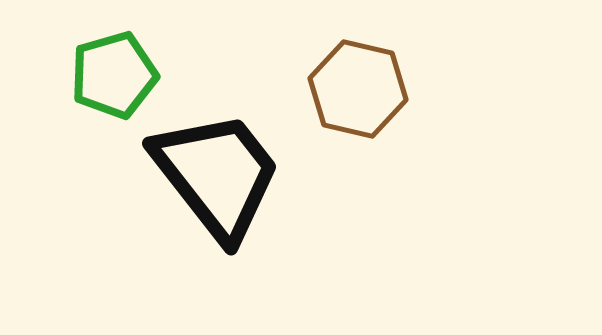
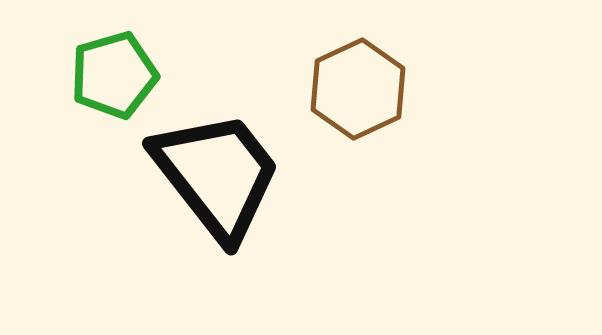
brown hexagon: rotated 22 degrees clockwise
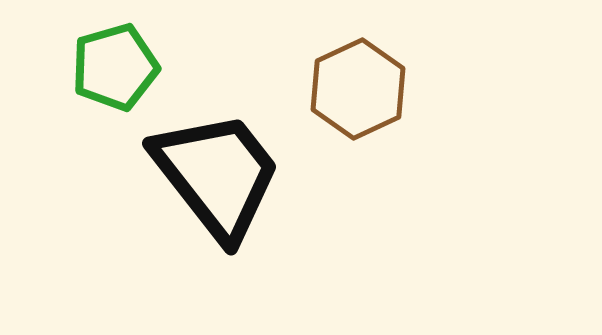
green pentagon: moved 1 px right, 8 px up
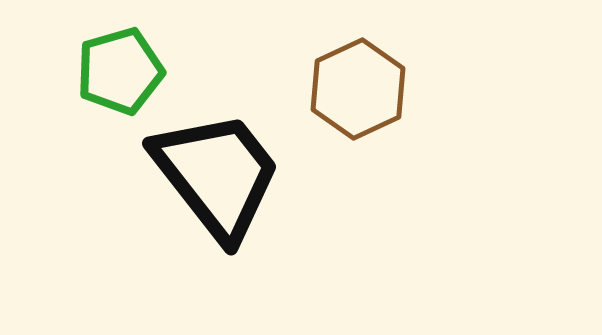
green pentagon: moved 5 px right, 4 px down
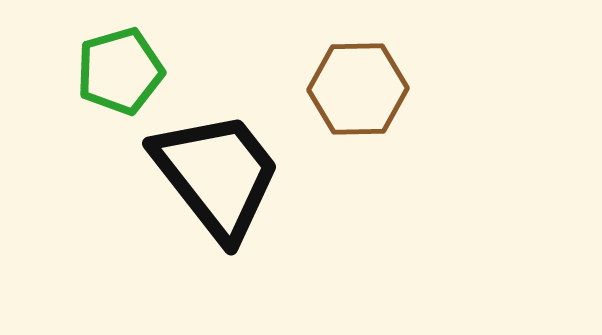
brown hexagon: rotated 24 degrees clockwise
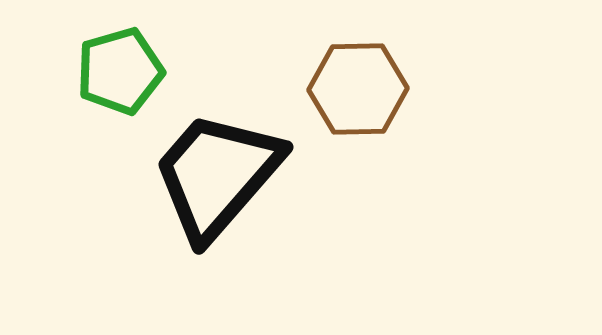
black trapezoid: rotated 101 degrees counterclockwise
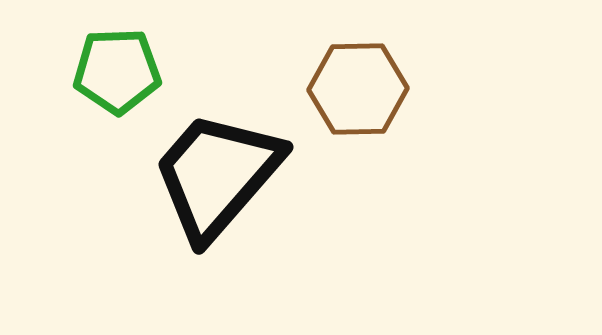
green pentagon: moved 3 px left; rotated 14 degrees clockwise
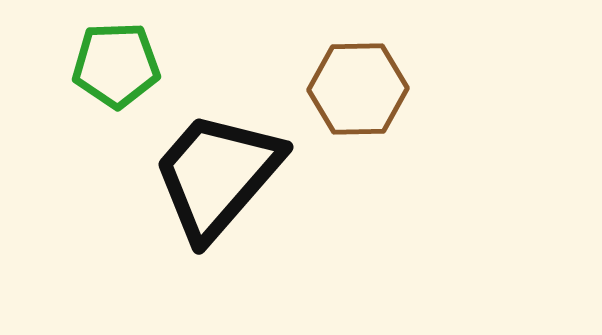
green pentagon: moved 1 px left, 6 px up
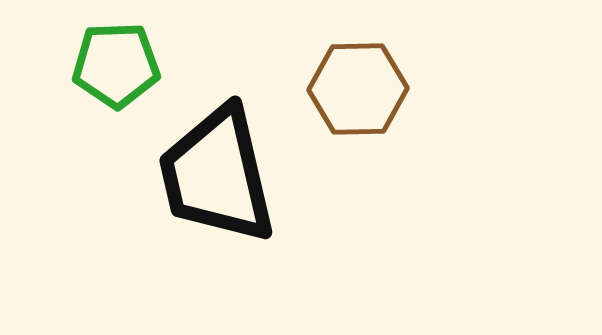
black trapezoid: rotated 54 degrees counterclockwise
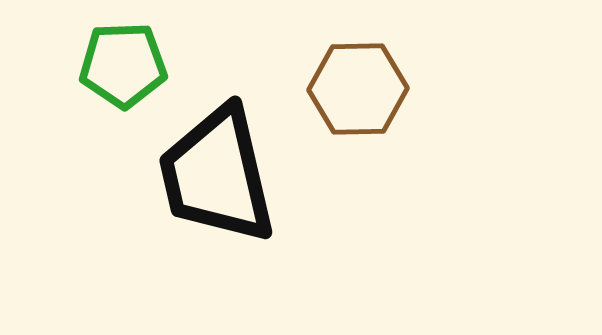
green pentagon: moved 7 px right
